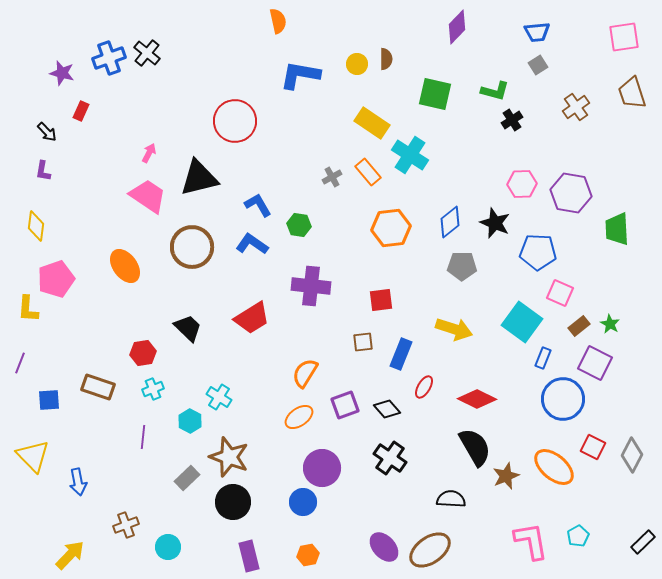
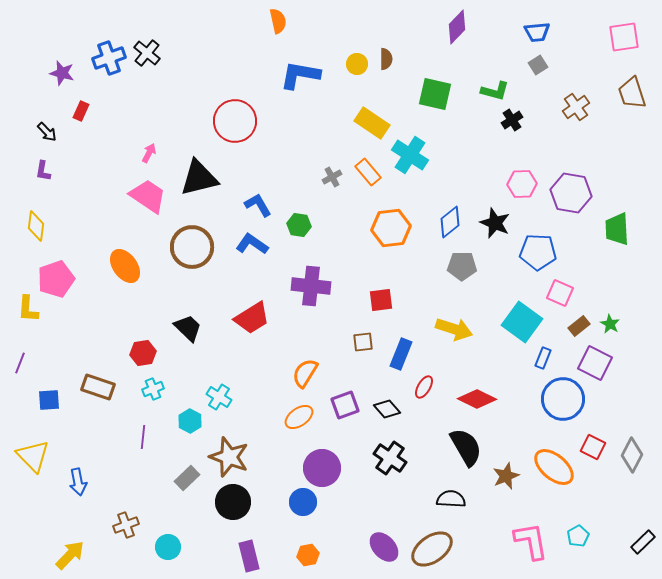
black semicircle at (475, 447): moved 9 px left
brown ellipse at (430, 550): moved 2 px right, 1 px up
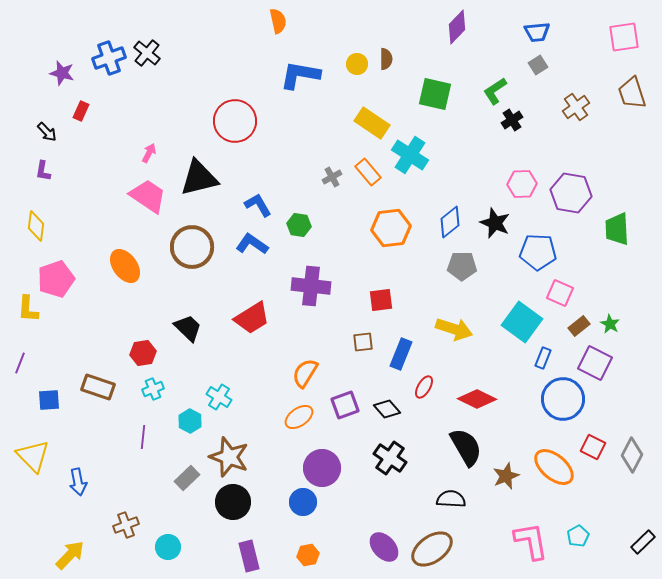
green L-shape at (495, 91): rotated 132 degrees clockwise
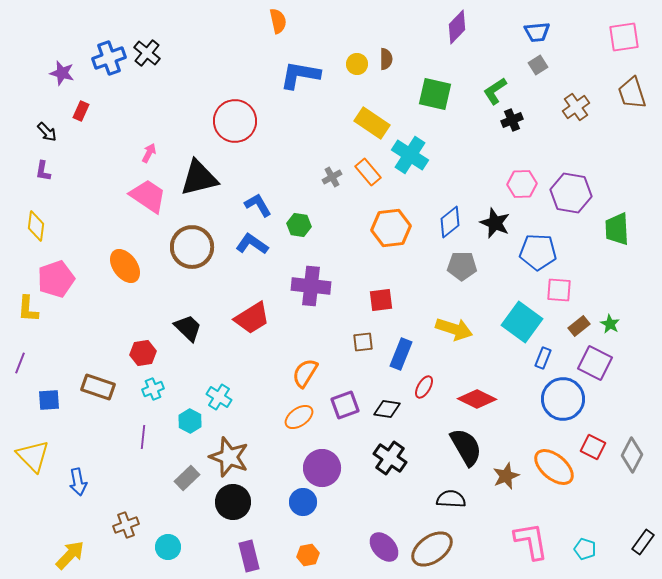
black cross at (512, 120): rotated 10 degrees clockwise
pink square at (560, 293): moved 1 px left, 3 px up; rotated 20 degrees counterclockwise
black diamond at (387, 409): rotated 40 degrees counterclockwise
cyan pentagon at (578, 536): moved 7 px right, 13 px down; rotated 25 degrees counterclockwise
black rectangle at (643, 542): rotated 10 degrees counterclockwise
